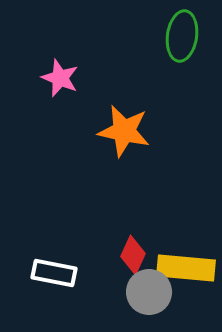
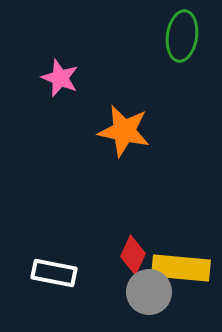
yellow rectangle: moved 5 px left
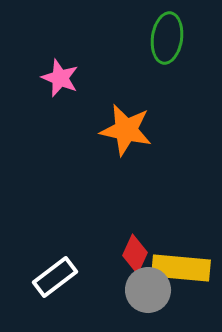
green ellipse: moved 15 px left, 2 px down
orange star: moved 2 px right, 1 px up
red diamond: moved 2 px right, 1 px up
white rectangle: moved 1 px right, 4 px down; rotated 48 degrees counterclockwise
gray circle: moved 1 px left, 2 px up
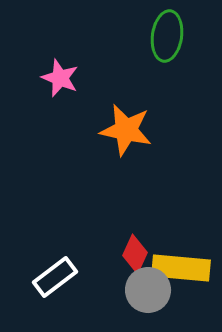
green ellipse: moved 2 px up
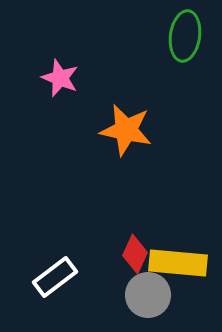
green ellipse: moved 18 px right
yellow rectangle: moved 3 px left, 5 px up
gray circle: moved 5 px down
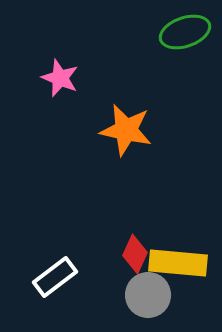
green ellipse: moved 4 px up; rotated 63 degrees clockwise
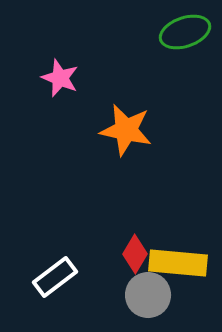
red diamond: rotated 6 degrees clockwise
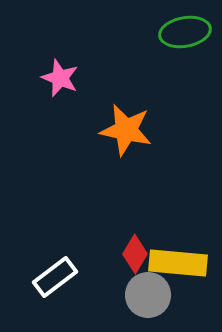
green ellipse: rotated 9 degrees clockwise
